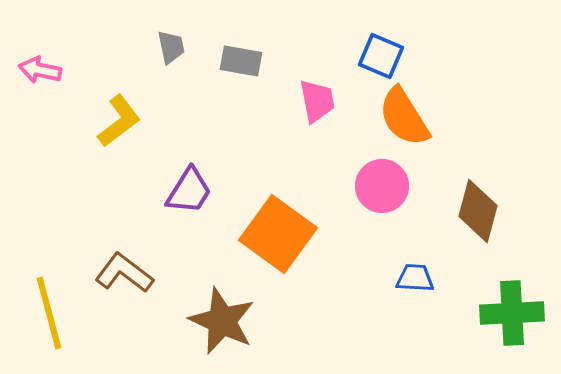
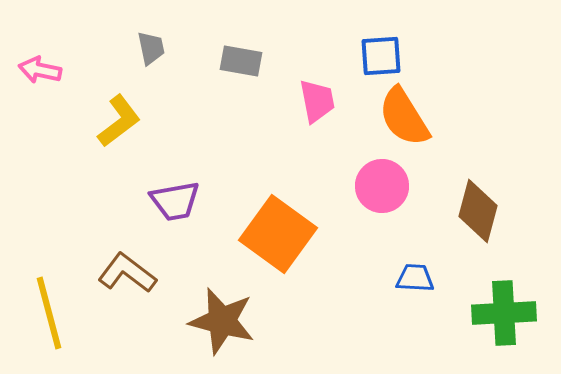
gray trapezoid: moved 20 px left, 1 px down
blue square: rotated 27 degrees counterclockwise
purple trapezoid: moved 14 px left, 10 px down; rotated 48 degrees clockwise
brown L-shape: moved 3 px right
green cross: moved 8 px left
brown star: rotated 10 degrees counterclockwise
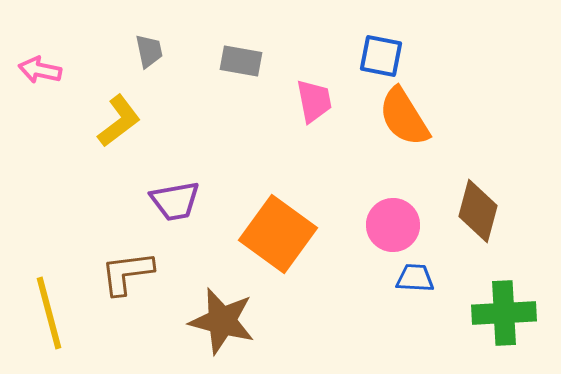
gray trapezoid: moved 2 px left, 3 px down
blue square: rotated 15 degrees clockwise
pink trapezoid: moved 3 px left
pink circle: moved 11 px right, 39 px down
brown L-shape: rotated 44 degrees counterclockwise
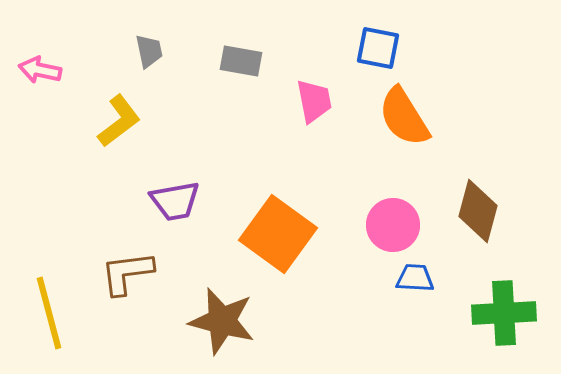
blue square: moved 3 px left, 8 px up
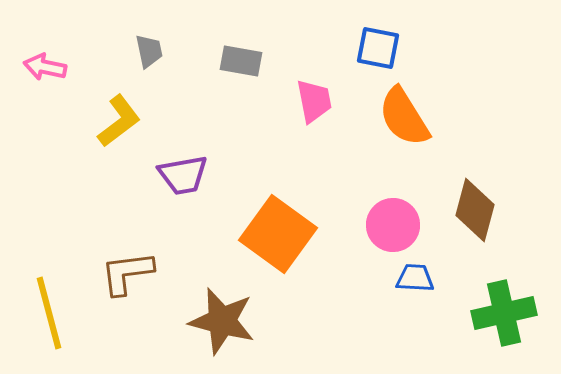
pink arrow: moved 5 px right, 3 px up
purple trapezoid: moved 8 px right, 26 px up
brown diamond: moved 3 px left, 1 px up
green cross: rotated 10 degrees counterclockwise
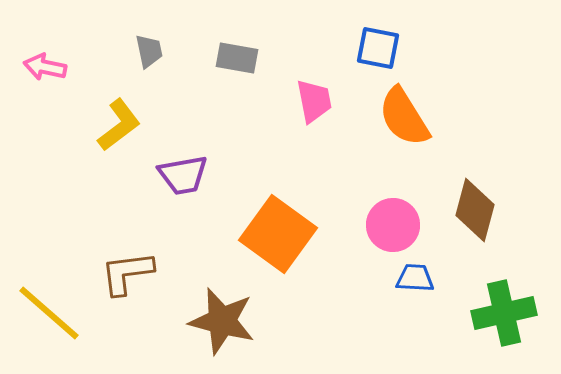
gray rectangle: moved 4 px left, 3 px up
yellow L-shape: moved 4 px down
yellow line: rotated 34 degrees counterclockwise
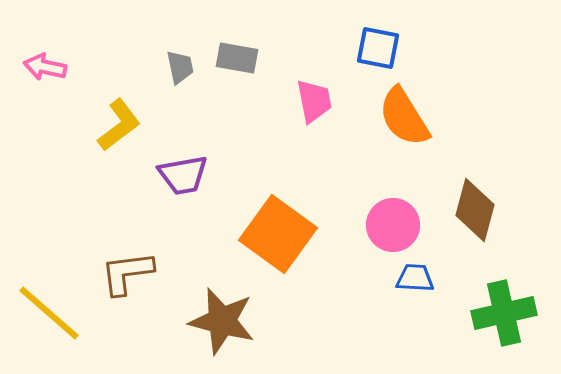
gray trapezoid: moved 31 px right, 16 px down
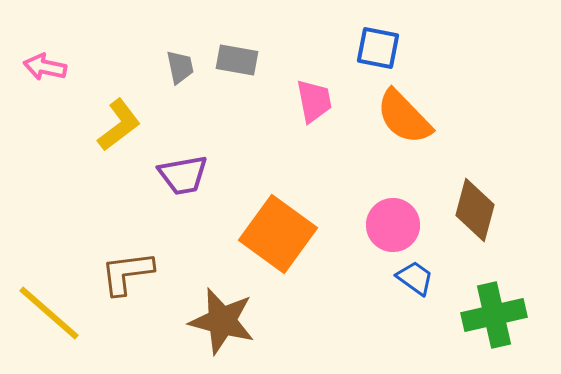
gray rectangle: moved 2 px down
orange semicircle: rotated 12 degrees counterclockwise
blue trapezoid: rotated 33 degrees clockwise
green cross: moved 10 px left, 2 px down
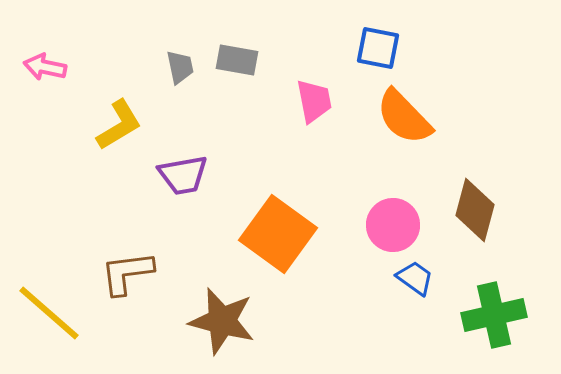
yellow L-shape: rotated 6 degrees clockwise
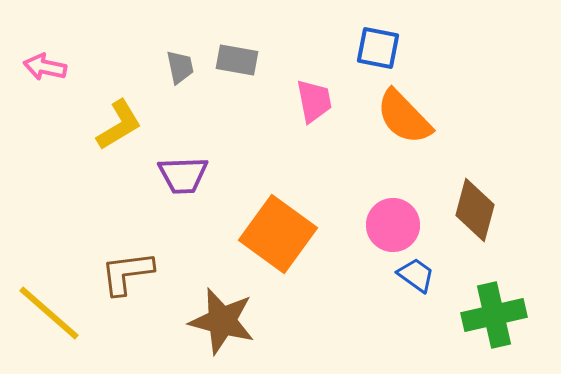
purple trapezoid: rotated 8 degrees clockwise
blue trapezoid: moved 1 px right, 3 px up
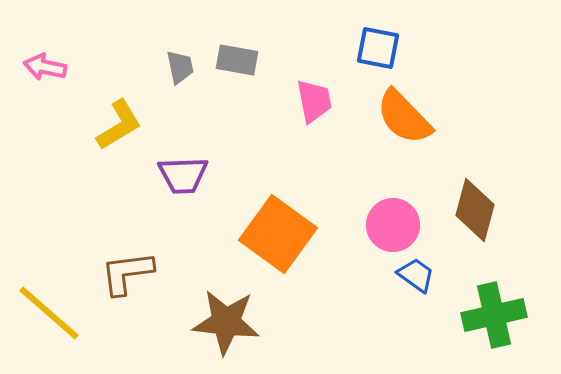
brown star: moved 4 px right, 1 px down; rotated 8 degrees counterclockwise
